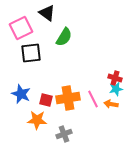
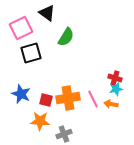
green semicircle: moved 2 px right
black square: rotated 10 degrees counterclockwise
orange star: moved 3 px right, 1 px down
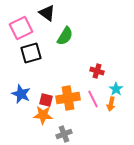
green semicircle: moved 1 px left, 1 px up
red cross: moved 18 px left, 7 px up
cyan star: rotated 24 degrees counterclockwise
orange arrow: rotated 88 degrees counterclockwise
orange star: moved 3 px right, 6 px up
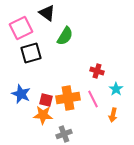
orange arrow: moved 2 px right, 11 px down
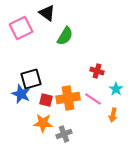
black square: moved 26 px down
pink line: rotated 30 degrees counterclockwise
orange star: moved 8 px down
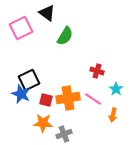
black square: moved 2 px left, 1 px down; rotated 10 degrees counterclockwise
